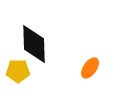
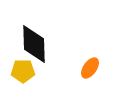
yellow pentagon: moved 5 px right
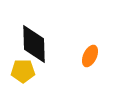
orange ellipse: moved 12 px up; rotated 10 degrees counterclockwise
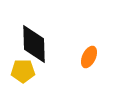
orange ellipse: moved 1 px left, 1 px down
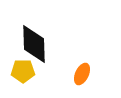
orange ellipse: moved 7 px left, 17 px down
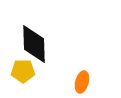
orange ellipse: moved 8 px down; rotated 10 degrees counterclockwise
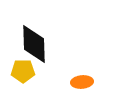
orange ellipse: rotated 70 degrees clockwise
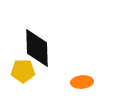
black diamond: moved 3 px right, 4 px down
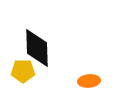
orange ellipse: moved 7 px right, 1 px up
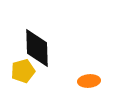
yellow pentagon: rotated 15 degrees counterclockwise
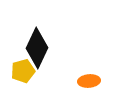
black diamond: rotated 27 degrees clockwise
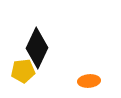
yellow pentagon: rotated 10 degrees clockwise
